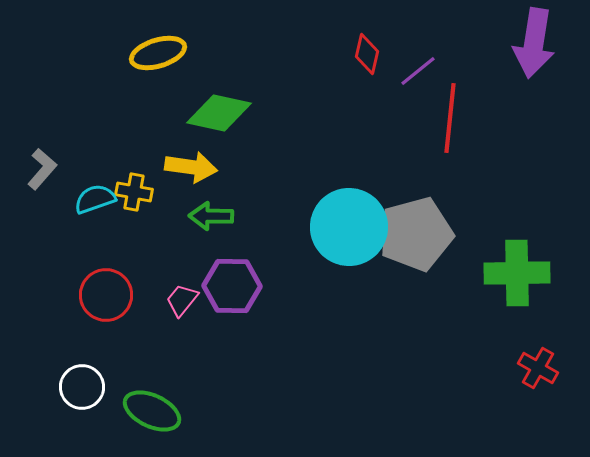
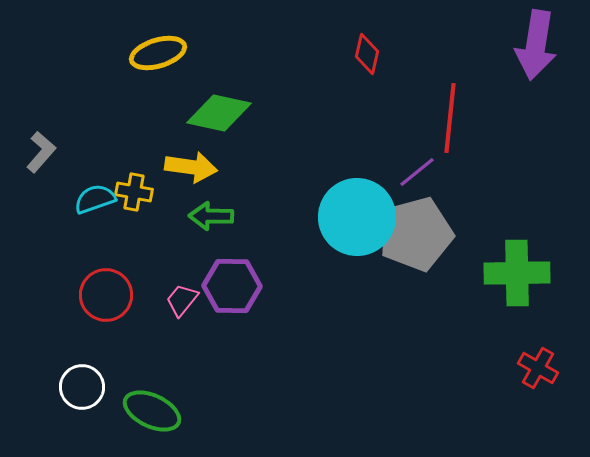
purple arrow: moved 2 px right, 2 px down
purple line: moved 1 px left, 101 px down
gray L-shape: moved 1 px left, 17 px up
cyan circle: moved 8 px right, 10 px up
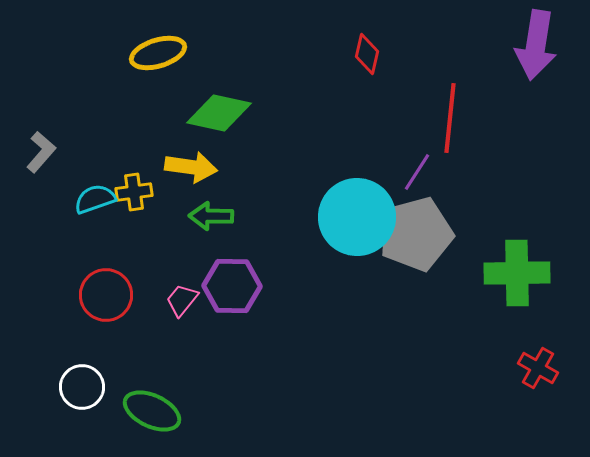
purple line: rotated 18 degrees counterclockwise
yellow cross: rotated 18 degrees counterclockwise
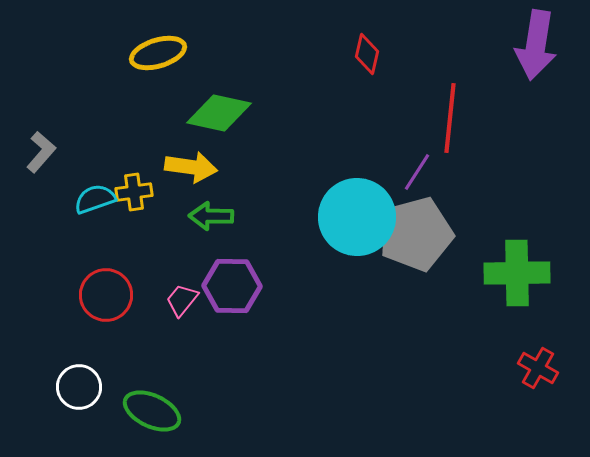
white circle: moved 3 px left
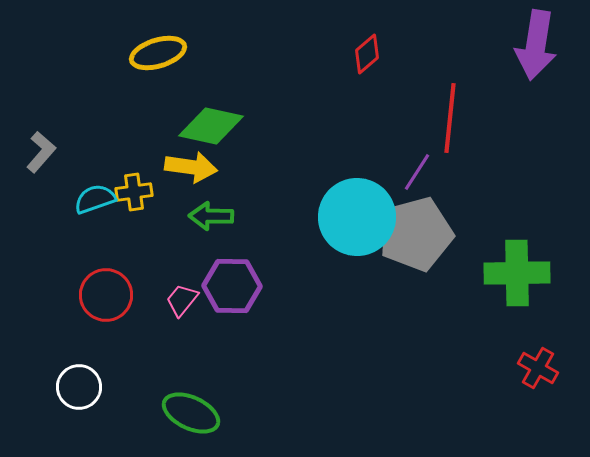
red diamond: rotated 36 degrees clockwise
green diamond: moved 8 px left, 13 px down
green ellipse: moved 39 px right, 2 px down
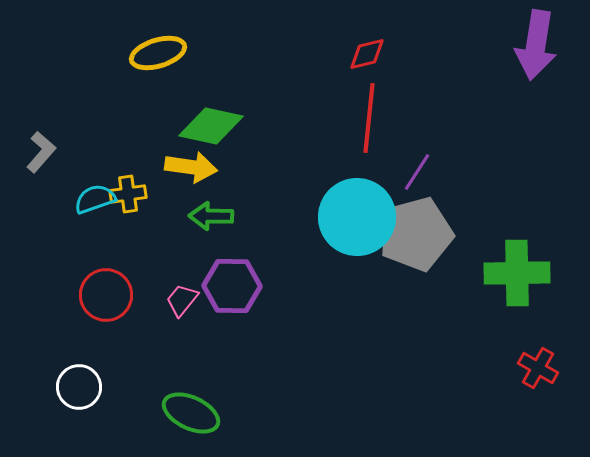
red diamond: rotated 27 degrees clockwise
red line: moved 81 px left
yellow cross: moved 6 px left, 2 px down
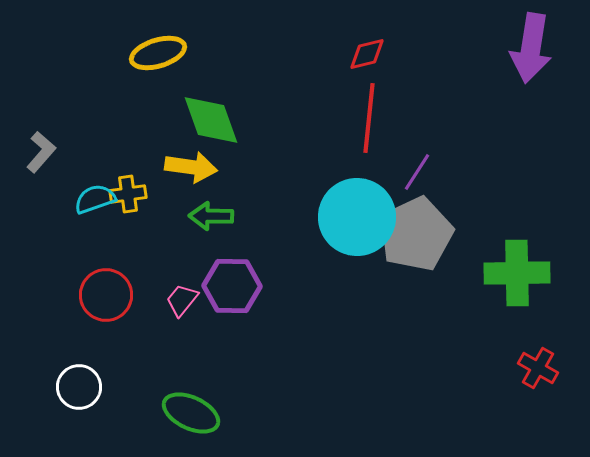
purple arrow: moved 5 px left, 3 px down
green diamond: moved 6 px up; rotated 58 degrees clockwise
gray pentagon: rotated 10 degrees counterclockwise
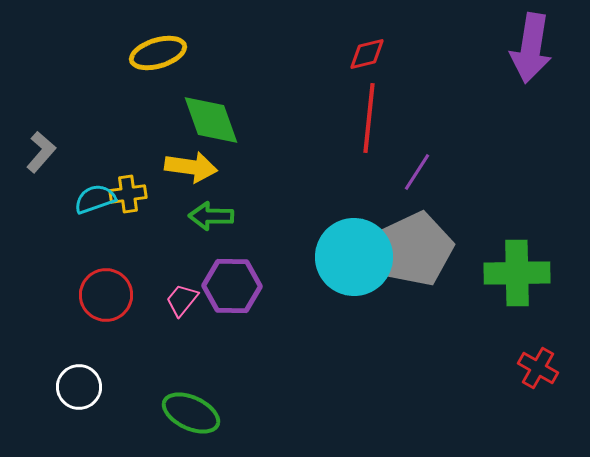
cyan circle: moved 3 px left, 40 px down
gray pentagon: moved 15 px down
